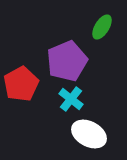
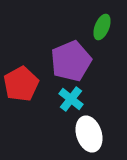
green ellipse: rotated 10 degrees counterclockwise
purple pentagon: moved 4 px right
white ellipse: rotated 44 degrees clockwise
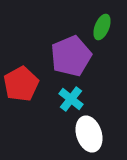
purple pentagon: moved 5 px up
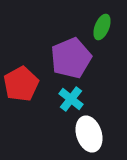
purple pentagon: moved 2 px down
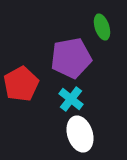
green ellipse: rotated 40 degrees counterclockwise
purple pentagon: rotated 12 degrees clockwise
white ellipse: moved 9 px left
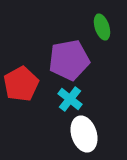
purple pentagon: moved 2 px left, 2 px down
cyan cross: moved 1 px left
white ellipse: moved 4 px right
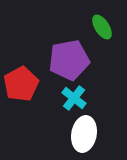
green ellipse: rotated 15 degrees counterclockwise
cyan cross: moved 4 px right, 1 px up
white ellipse: rotated 28 degrees clockwise
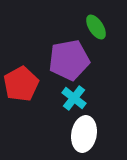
green ellipse: moved 6 px left
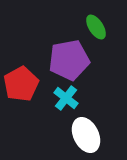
cyan cross: moved 8 px left
white ellipse: moved 2 px right, 1 px down; rotated 36 degrees counterclockwise
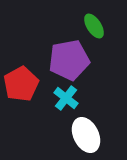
green ellipse: moved 2 px left, 1 px up
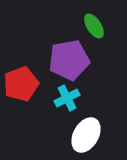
red pentagon: rotated 8 degrees clockwise
cyan cross: moved 1 px right; rotated 25 degrees clockwise
white ellipse: rotated 56 degrees clockwise
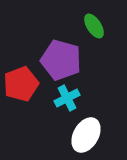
purple pentagon: moved 8 px left; rotated 27 degrees clockwise
